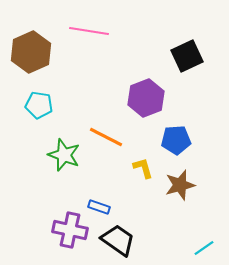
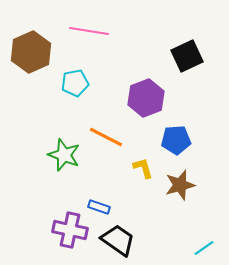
cyan pentagon: moved 36 px right, 22 px up; rotated 20 degrees counterclockwise
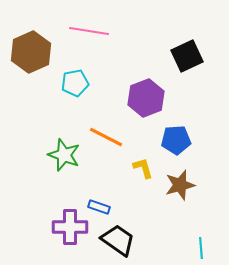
purple cross: moved 3 px up; rotated 12 degrees counterclockwise
cyan line: moved 3 px left; rotated 60 degrees counterclockwise
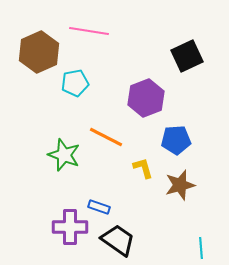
brown hexagon: moved 8 px right
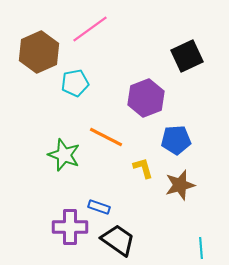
pink line: moved 1 px right, 2 px up; rotated 45 degrees counterclockwise
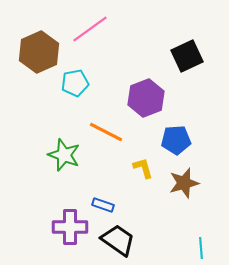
orange line: moved 5 px up
brown star: moved 4 px right, 2 px up
blue rectangle: moved 4 px right, 2 px up
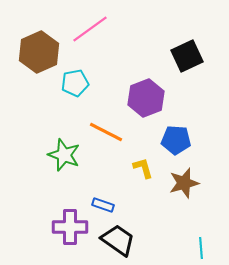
blue pentagon: rotated 8 degrees clockwise
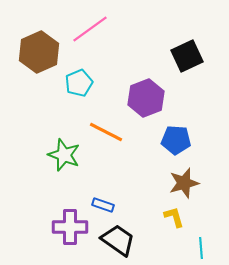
cyan pentagon: moved 4 px right; rotated 12 degrees counterclockwise
yellow L-shape: moved 31 px right, 49 px down
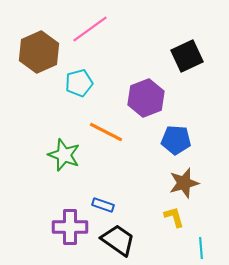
cyan pentagon: rotated 8 degrees clockwise
